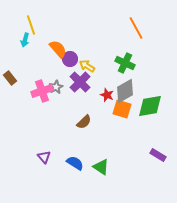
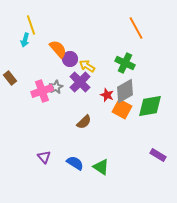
orange square: rotated 12 degrees clockwise
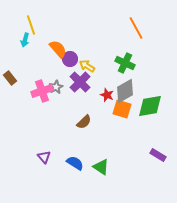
orange square: rotated 12 degrees counterclockwise
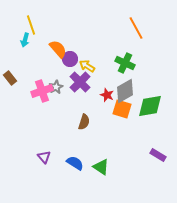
brown semicircle: rotated 28 degrees counterclockwise
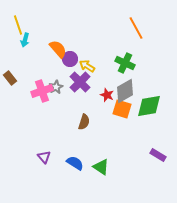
yellow line: moved 13 px left
green diamond: moved 1 px left
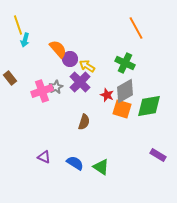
purple triangle: rotated 24 degrees counterclockwise
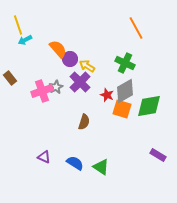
cyan arrow: rotated 48 degrees clockwise
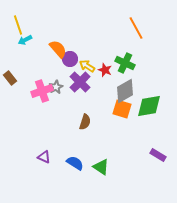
red star: moved 2 px left, 25 px up
brown semicircle: moved 1 px right
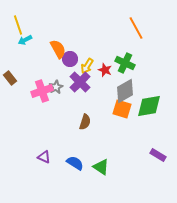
orange semicircle: rotated 12 degrees clockwise
yellow arrow: rotated 91 degrees counterclockwise
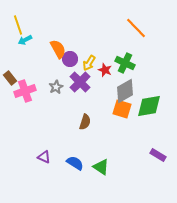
orange line: rotated 15 degrees counterclockwise
yellow arrow: moved 2 px right, 3 px up
pink cross: moved 17 px left
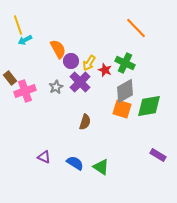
purple circle: moved 1 px right, 2 px down
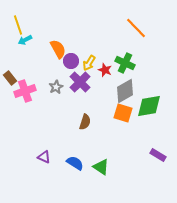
orange square: moved 1 px right, 4 px down
